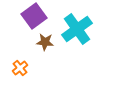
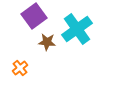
brown star: moved 2 px right
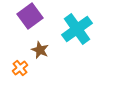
purple square: moved 4 px left
brown star: moved 7 px left, 8 px down; rotated 18 degrees clockwise
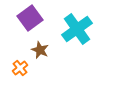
purple square: moved 2 px down
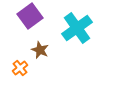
purple square: moved 2 px up
cyan cross: moved 1 px up
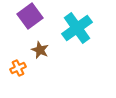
orange cross: moved 2 px left; rotated 14 degrees clockwise
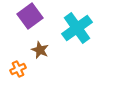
orange cross: moved 1 px down
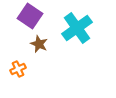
purple square: rotated 20 degrees counterclockwise
brown star: moved 1 px left, 6 px up
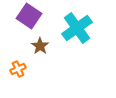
purple square: moved 1 px left
brown star: moved 1 px right, 2 px down; rotated 12 degrees clockwise
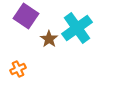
purple square: moved 3 px left
brown star: moved 9 px right, 7 px up
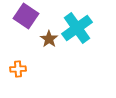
orange cross: rotated 21 degrees clockwise
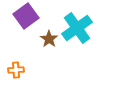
purple square: rotated 20 degrees clockwise
orange cross: moved 2 px left, 1 px down
